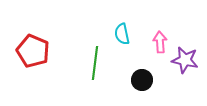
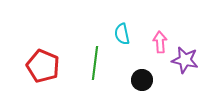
red pentagon: moved 10 px right, 15 px down
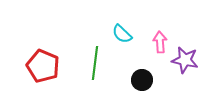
cyan semicircle: rotated 35 degrees counterclockwise
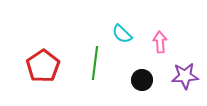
purple star: moved 16 px down; rotated 16 degrees counterclockwise
red pentagon: rotated 16 degrees clockwise
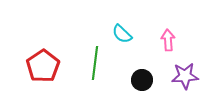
pink arrow: moved 8 px right, 2 px up
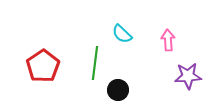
purple star: moved 3 px right
black circle: moved 24 px left, 10 px down
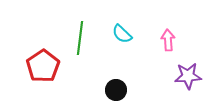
green line: moved 15 px left, 25 px up
black circle: moved 2 px left
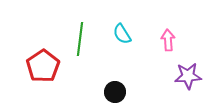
cyan semicircle: rotated 15 degrees clockwise
green line: moved 1 px down
black circle: moved 1 px left, 2 px down
